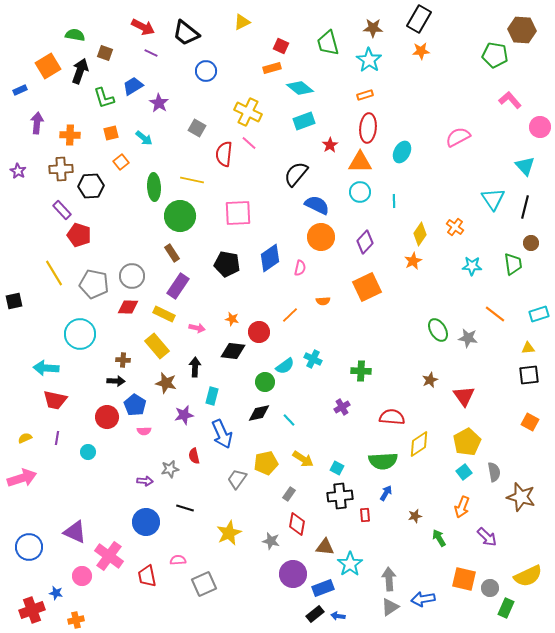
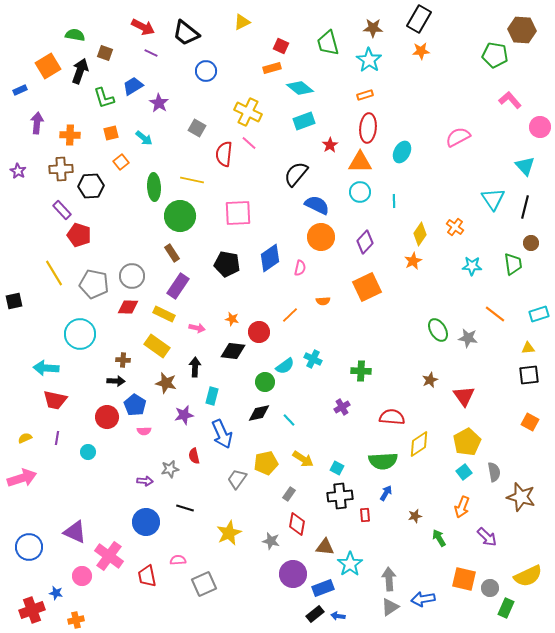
yellow rectangle at (157, 346): rotated 15 degrees counterclockwise
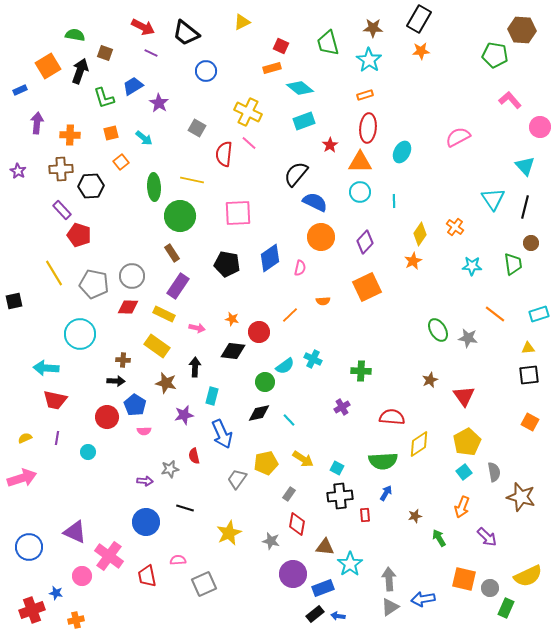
blue semicircle at (317, 205): moved 2 px left, 3 px up
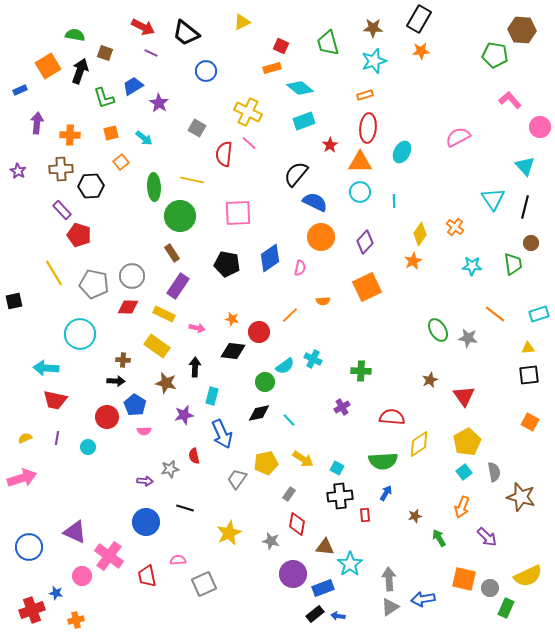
cyan star at (369, 60): moved 5 px right, 1 px down; rotated 20 degrees clockwise
cyan circle at (88, 452): moved 5 px up
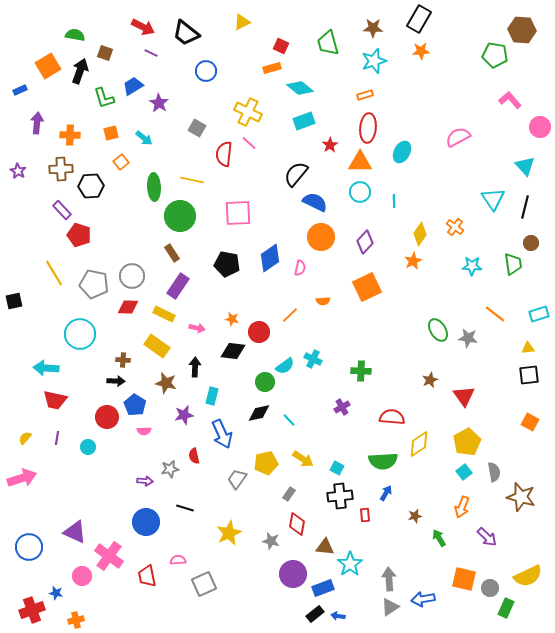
yellow semicircle at (25, 438): rotated 24 degrees counterclockwise
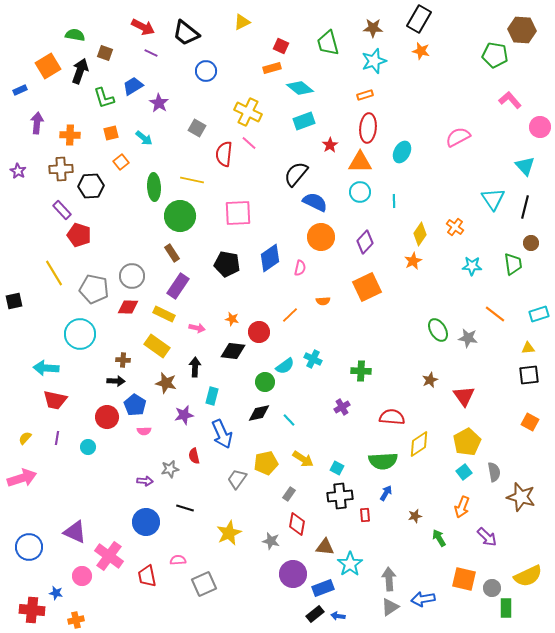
orange star at (421, 51): rotated 18 degrees clockwise
gray pentagon at (94, 284): moved 5 px down
gray circle at (490, 588): moved 2 px right
green rectangle at (506, 608): rotated 24 degrees counterclockwise
red cross at (32, 610): rotated 25 degrees clockwise
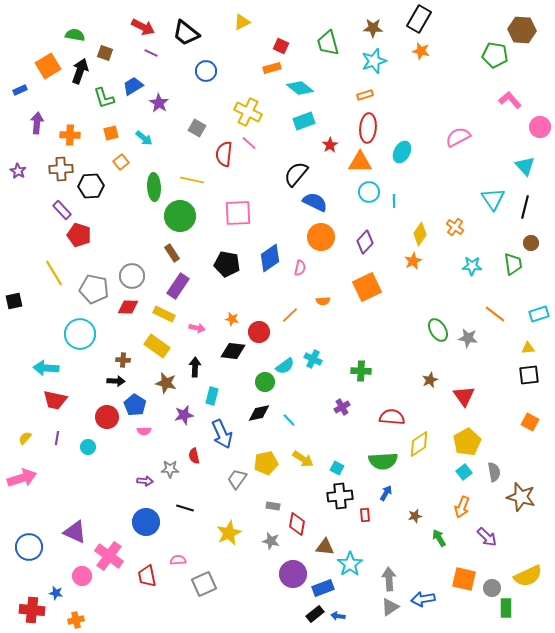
cyan circle at (360, 192): moved 9 px right
gray star at (170, 469): rotated 12 degrees clockwise
gray rectangle at (289, 494): moved 16 px left, 12 px down; rotated 64 degrees clockwise
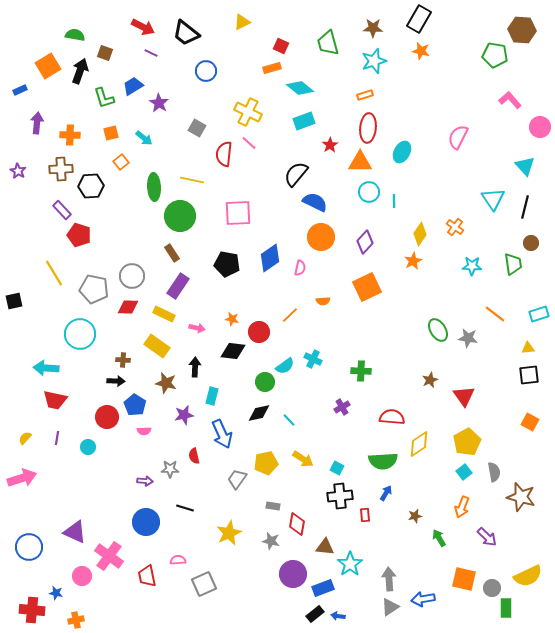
pink semicircle at (458, 137): rotated 35 degrees counterclockwise
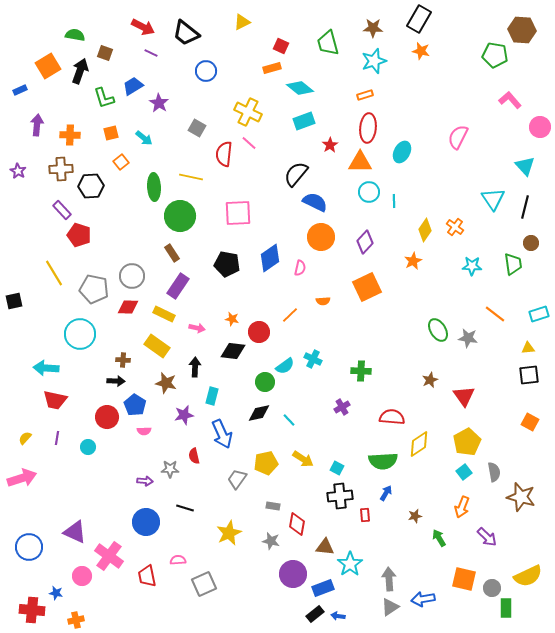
purple arrow at (37, 123): moved 2 px down
yellow line at (192, 180): moved 1 px left, 3 px up
yellow diamond at (420, 234): moved 5 px right, 4 px up
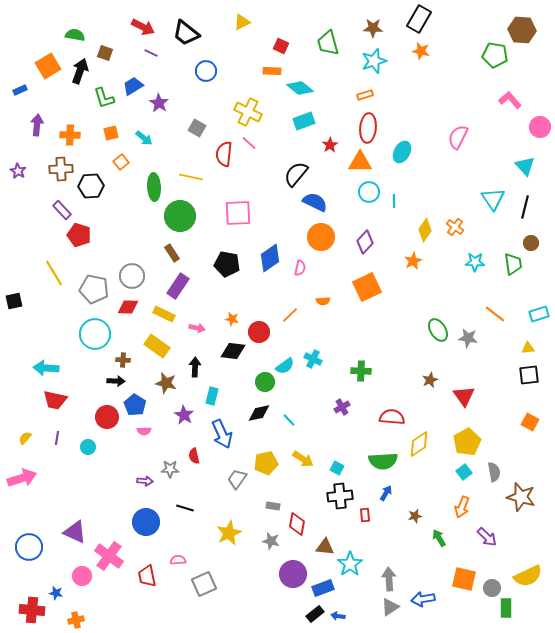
orange rectangle at (272, 68): moved 3 px down; rotated 18 degrees clockwise
cyan star at (472, 266): moved 3 px right, 4 px up
cyan circle at (80, 334): moved 15 px right
purple star at (184, 415): rotated 30 degrees counterclockwise
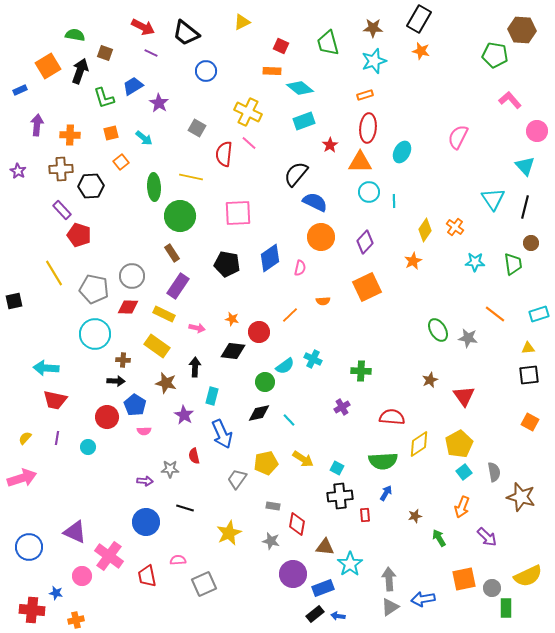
pink circle at (540, 127): moved 3 px left, 4 px down
yellow pentagon at (467, 442): moved 8 px left, 2 px down
orange square at (464, 579): rotated 25 degrees counterclockwise
